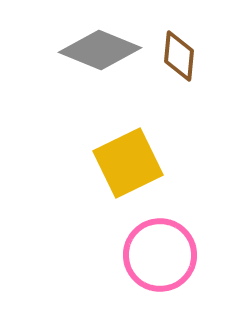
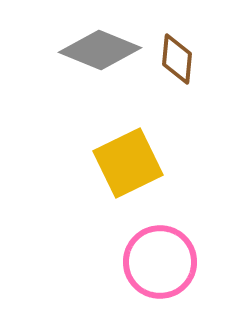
brown diamond: moved 2 px left, 3 px down
pink circle: moved 7 px down
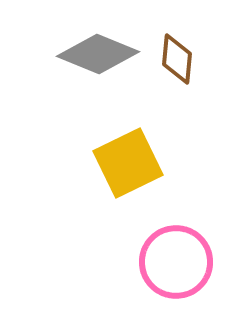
gray diamond: moved 2 px left, 4 px down
pink circle: moved 16 px right
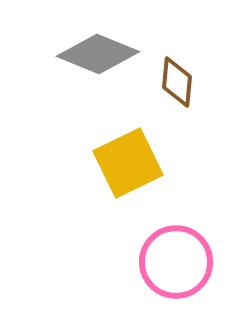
brown diamond: moved 23 px down
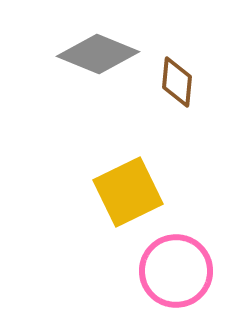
yellow square: moved 29 px down
pink circle: moved 9 px down
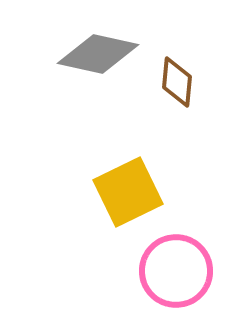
gray diamond: rotated 10 degrees counterclockwise
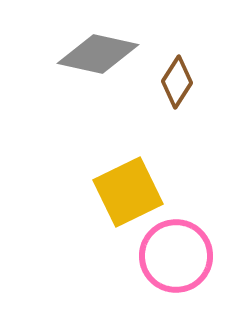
brown diamond: rotated 27 degrees clockwise
pink circle: moved 15 px up
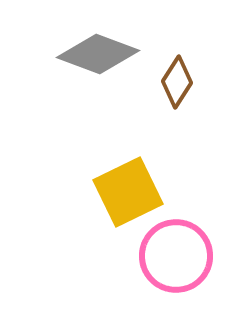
gray diamond: rotated 8 degrees clockwise
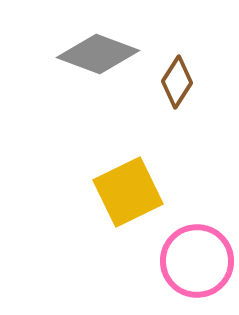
pink circle: moved 21 px right, 5 px down
